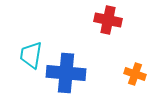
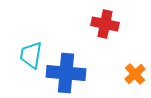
red cross: moved 3 px left, 4 px down
orange cross: rotated 30 degrees clockwise
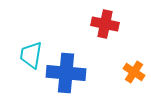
orange cross: moved 1 px left, 2 px up; rotated 15 degrees counterclockwise
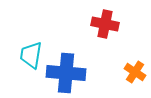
orange cross: moved 1 px right
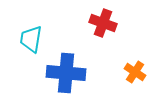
red cross: moved 2 px left, 1 px up; rotated 8 degrees clockwise
cyan trapezoid: moved 16 px up
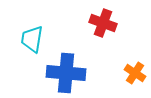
cyan trapezoid: moved 1 px right
orange cross: moved 1 px down
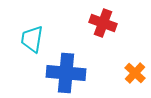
orange cross: rotated 10 degrees clockwise
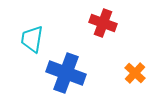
blue cross: rotated 15 degrees clockwise
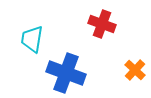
red cross: moved 1 px left, 1 px down
orange cross: moved 3 px up
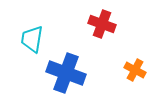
orange cross: rotated 15 degrees counterclockwise
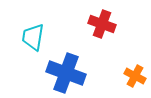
cyan trapezoid: moved 1 px right, 2 px up
orange cross: moved 6 px down
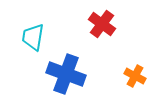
red cross: rotated 16 degrees clockwise
blue cross: moved 1 px down
